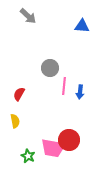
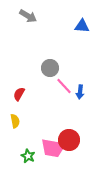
gray arrow: rotated 12 degrees counterclockwise
pink line: rotated 48 degrees counterclockwise
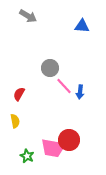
green star: moved 1 px left
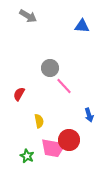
blue arrow: moved 9 px right, 23 px down; rotated 24 degrees counterclockwise
yellow semicircle: moved 24 px right
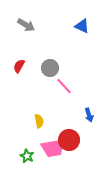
gray arrow: moved 2 px left, 9 px down
blue triangle: rotated 21 degrees clockwise
red semicircle: moved 28 px up
pink trapezoid: rotated 20 degrees counterclockwise
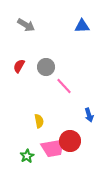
blue triangle: rotated 28 degrees counterclockwise
gray circle: moved 4 px left, 1 px up
red circle: moved 1 px right, 1 px down
green star: rotated 16 degrees clockwise
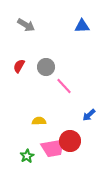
blue arrow: rotated 64 degrees clockwise
yellow semicircle: rotated 80 degrees counterclockwise
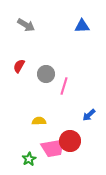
gray circle: moved 7 px down
pink line: rotated 60 degrees clockwise
green star: moved 2 px right, 3 px down
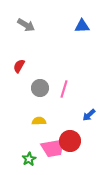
gray circle: moved 6 px left, 14 px down
pink line: moved 3 px down
